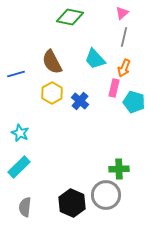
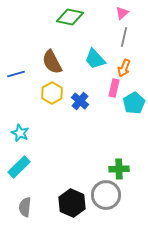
cyan pentagon: moved 1 px down; rotated 25 degrees clockwise
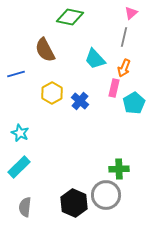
pink triangle: moved 9 px right
brown semicircle: moved 7 px left, 12 px up
black hexagon: moved 2 px right
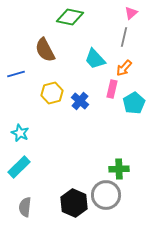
orange arrow: rotated 18 degrees clockwise
pink rectangle: moved 2 px left, 1 px down
yellow hexagon: rotated 15 degrees clockwise
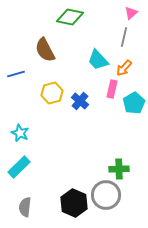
cyan trapezoid: moved 3 px right, 1 px down
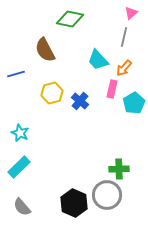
green diamond: moved 2 px down
gray circle: moved 1 px right
gray semicircle: moved 3 px left; rotated 48 degrees counterclockwise
